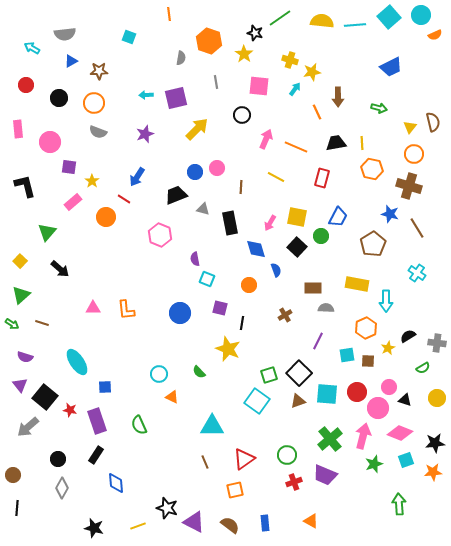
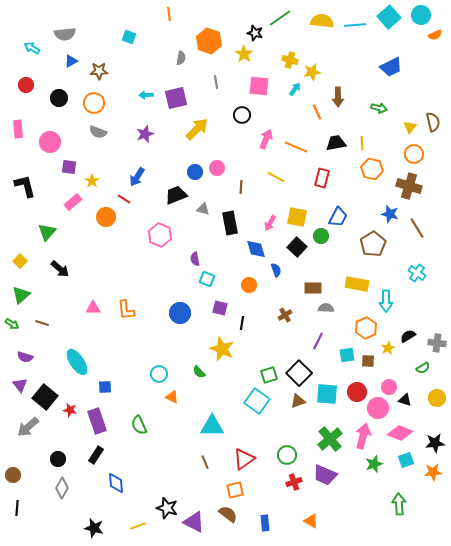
yellow star at (228, 349): moved 6 px left
brown semicircle at (230, 525): moved 2 px left, 11 px up
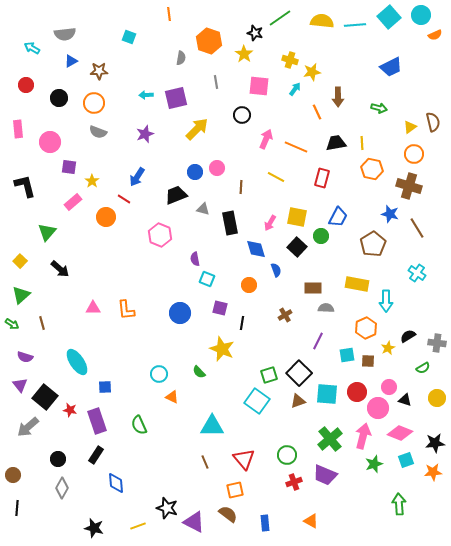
yellow triangle at (410, 127): rotated 16 degrees clockwise
brown line at (42, 323): rotated 56 degrees clockwise
red triangle at (244, 459): rotated 35 degrees counterclockwise
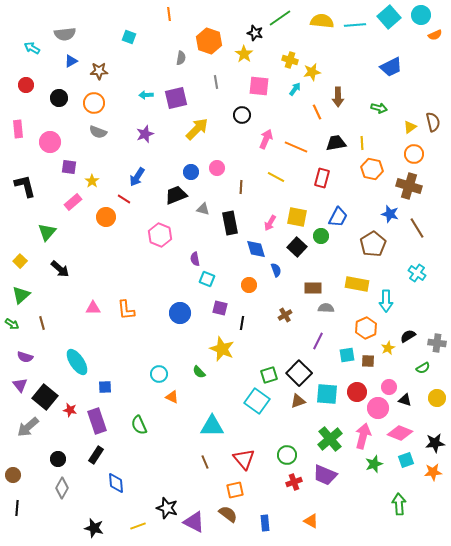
blue circle at (195, 172): moved 4 px left
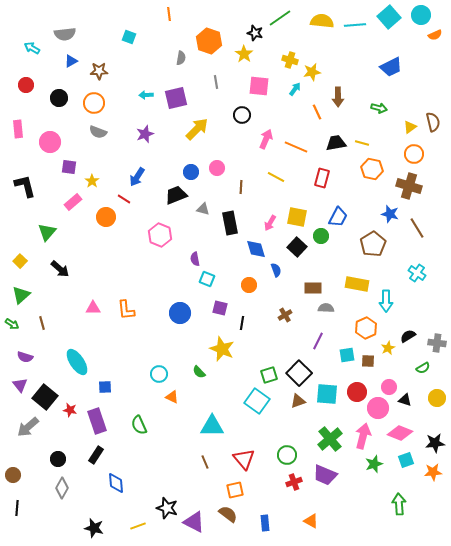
yellow line at (362, 143): rotated 72 degrees counterclockwise
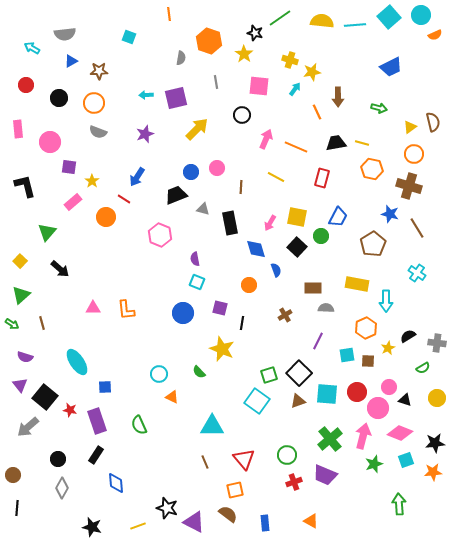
cyan square at (207, 279): moved 10 px left, 3 px down
blue circle at (180, 313): moved 3 px right
black star at (94, 528): moved 2 px left, 1 px up
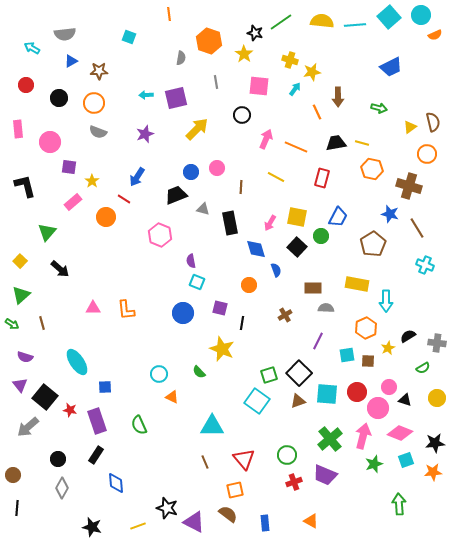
green line at (280, 18): moved 1 px right, 4 px down
orange circle at (414, 154): moved 13 px right
purple semicircle at (195, 259): moved 4 px left, 2 px down
cyan cross at (417, 273): moved 8 px right, 8 px up; rotated 12 degrees counterclockwise
